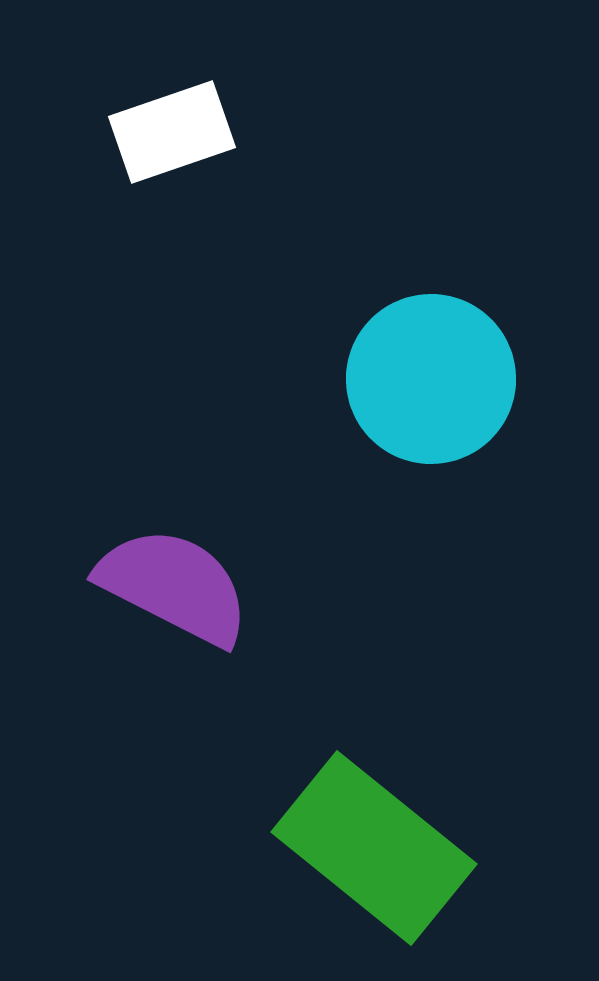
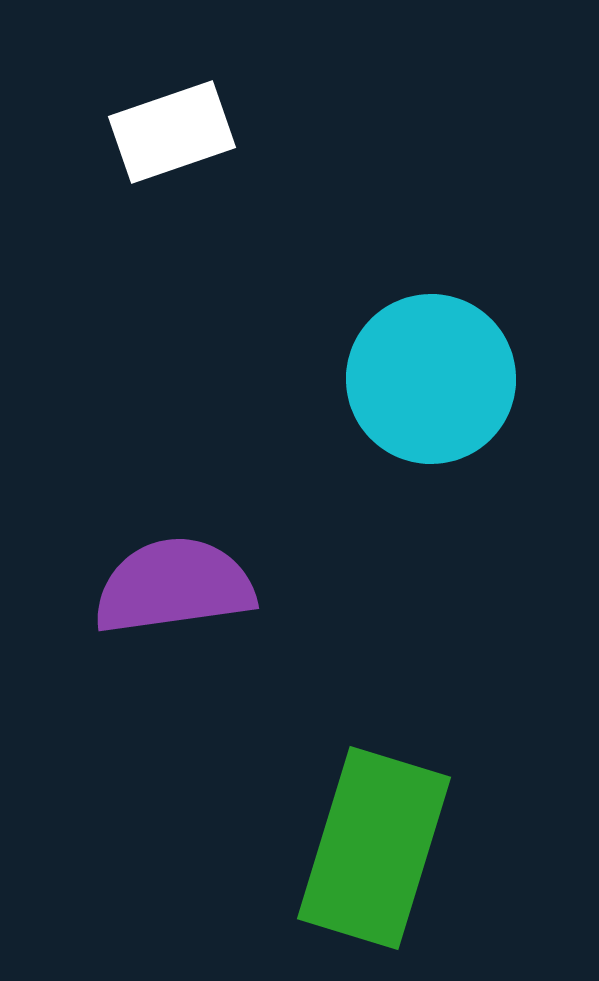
purple semicircle: rotated 35 degrees counterclockwise
green rectangle: rotated 68 degrees clockwise
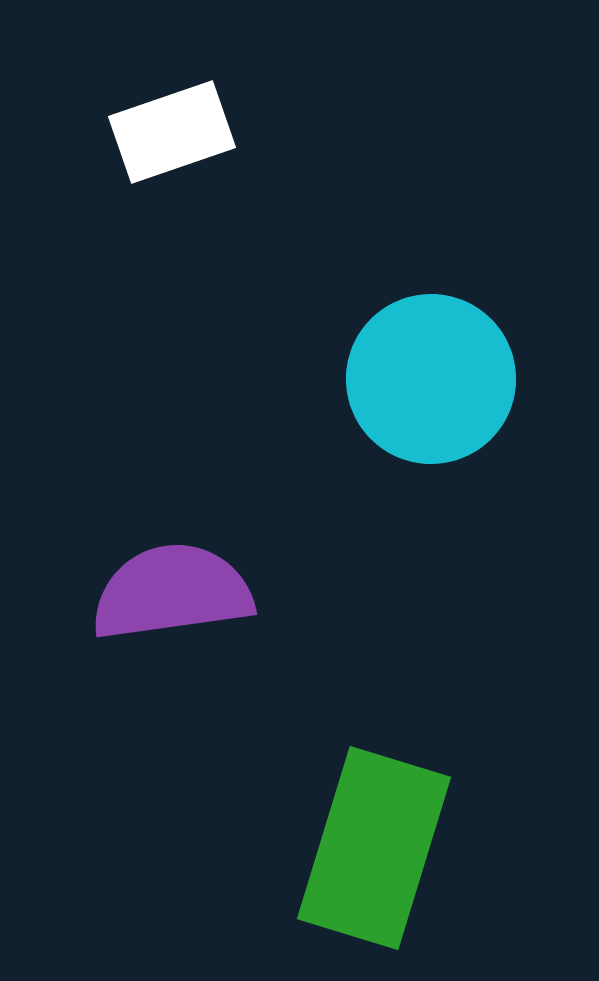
purple semicircle: moved 2 px left, 6 px down
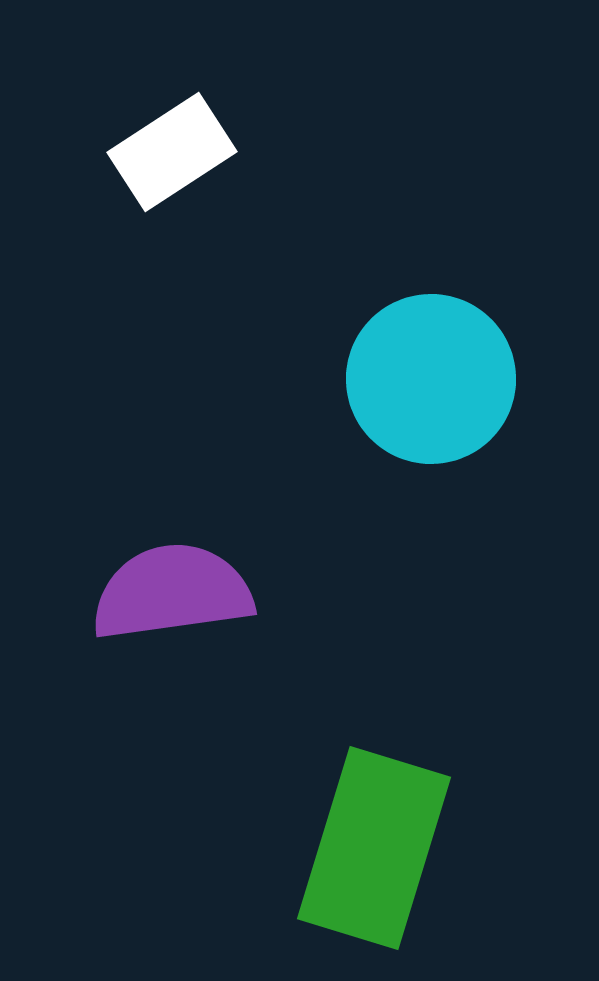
white rectangle: moved 20 px down; rotated 14 degrees counterclockwise
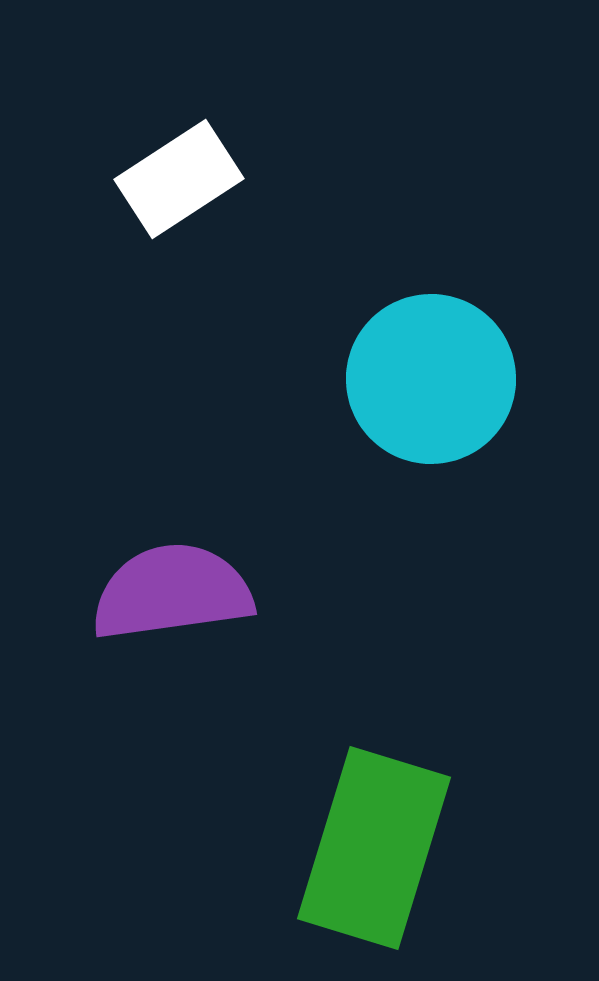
white rectangle: moved 7 px right, 27 px down
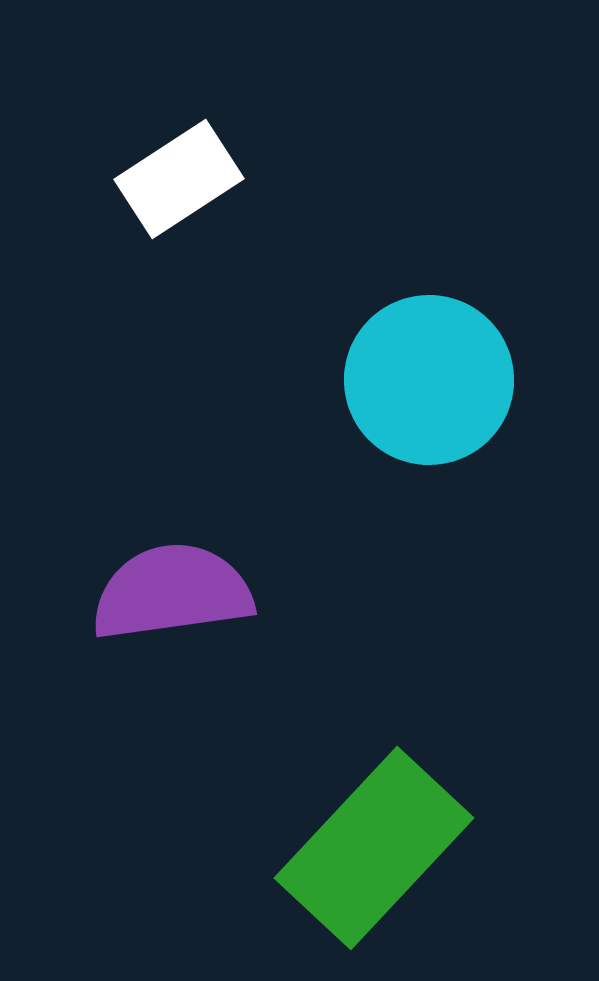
cyan circle: moved 2 px left, 1 px down
green rectangle: rotated 26 degrees clockwise
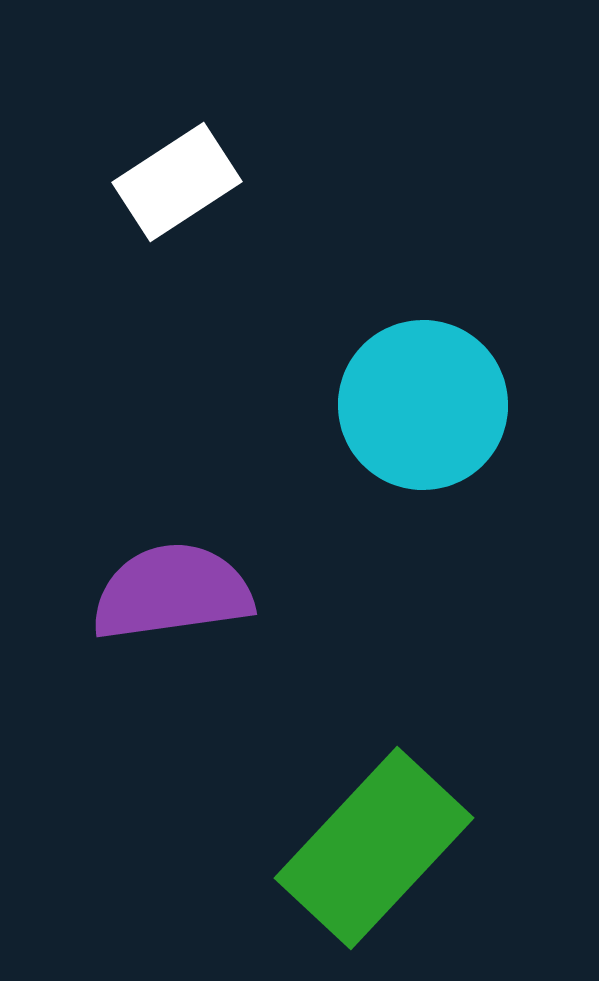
white rectangle: moved 2 px left, 3 px down
cyan circle: moved 6 px left, 25 px down
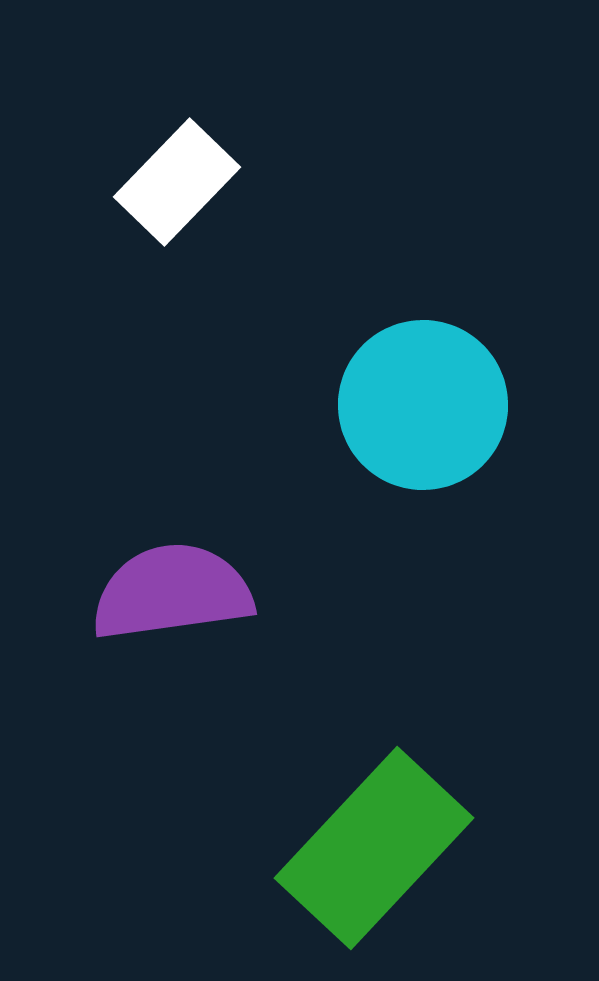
white rectangle: rotated 13 degrees counterclockwise
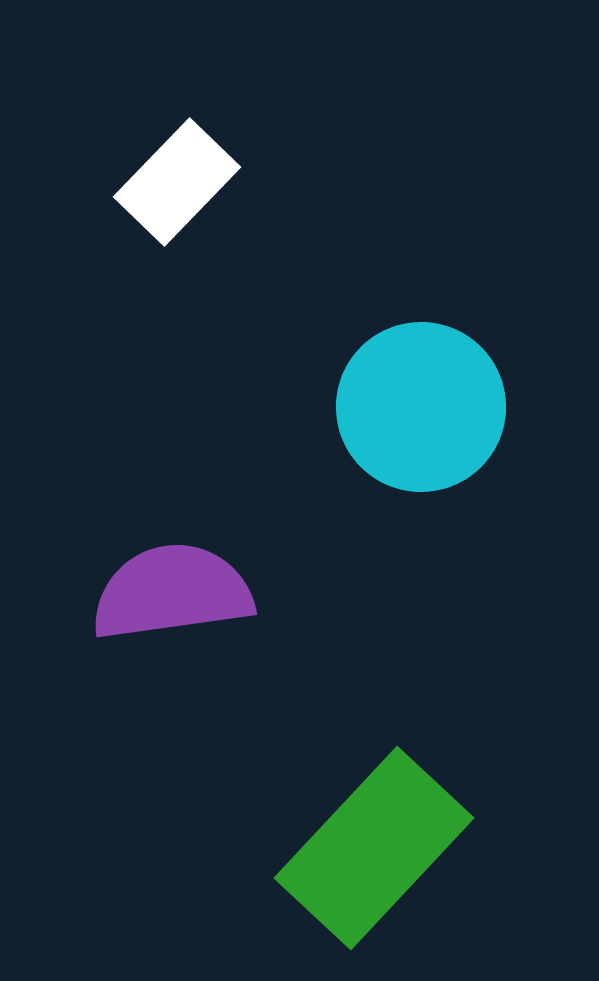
cyan circle: moved 2 px left, 2 px down
